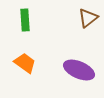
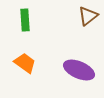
brown triangle: moved 2 px up
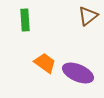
orange trapezoid: moved 20 px right
purple ellipse: moved 1 px left, 3 px down
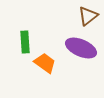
green rectangle: moved 22 px down
purple ellipse: moved 3 px right, 25 px up
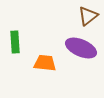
green rectangle: moved 10 px left
orange trapezoid: rotated 30 degrees counterclockwise
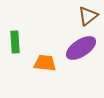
purple ellipse: rotated 56 degrees counterclockwise
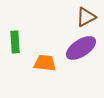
brown triangle: moved 2 px left, 1 px down; rotated 10 degrees clockwise
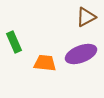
green rectangle: moved 1 px left; rotated 20 degrees counterclockwise
purple ellipse: moved 6 px down; rotated 12 degrees clockwise
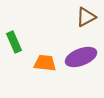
purple ellipse: moved 3 px down
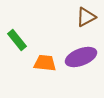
green rectangle: moved 3 px right, 2 px up; rotated 15 degrees counterclockwise
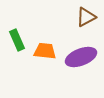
green rectangle: rotated 15 degrees clockwise
orange trapezoid: moved 12 px up
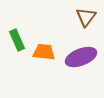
brown triangle: rotated 25 degrees counterclockwise
orange trapezoid: moved 1 px left, 1 px down
